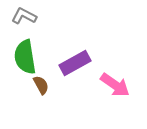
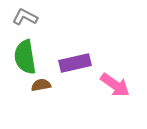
gray L-shape: moved 1 px right, 1 px down
purple rectangle: rotated 16 degrees clockwise
brown semicircle: rotated 72 degrees counterclockwise
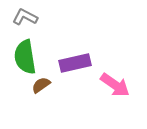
brown semicircle: rotated 24 degrees counterclockwise
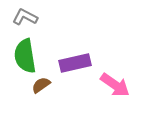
green semicircle: moved 1 px up
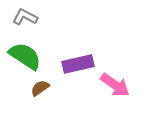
green semicircle: rotated 132 degrees clockwise
purple rectangle: moved 3 px right, 1 px down
brown semicircle: moved 1 px left, 3 px down
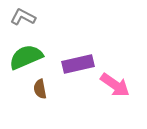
gray L-shape: moved 2 px left
green semicircle: moved 1 px right, 1 px down; rotated 56 degrees counterclockwise
brown semicircle: moved 1 px down; rotated 66 degrees counterclockwise
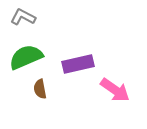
pink arrow: moved 5 px down
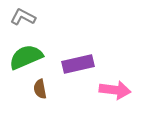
pink arrow: rotated 28 degrees counterclockwise
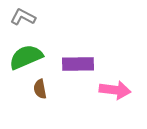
purple rectangle: rotated 12 degrees clockwise
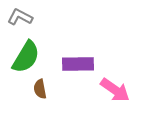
gray L-shape: moved 3 px left
green semicircle: rotated 144 degrees clockwise
pink arrow: rotated 28 degrees clockwise
